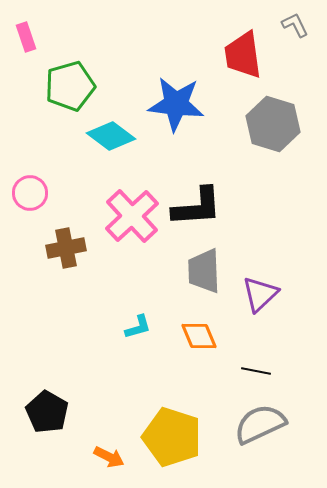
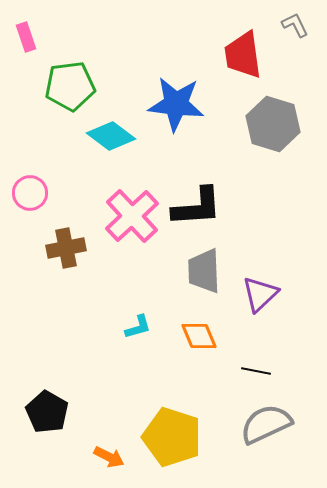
green pentagon: rotated 9 degrees clockwise
gray semicircle: moved 6 px right
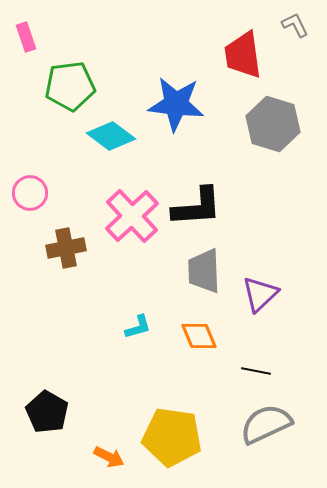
yellow pentagon: rotated 10 degrees counterclockwise
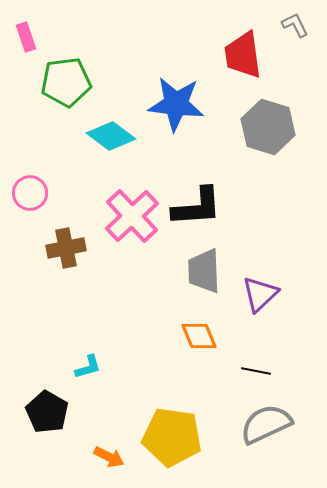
green pentagon: moved 4 px left, 4 px up
gray hexagon: moved 5 px left, 3 px down
cyan L-shape: moved 50 px left, 40 px down
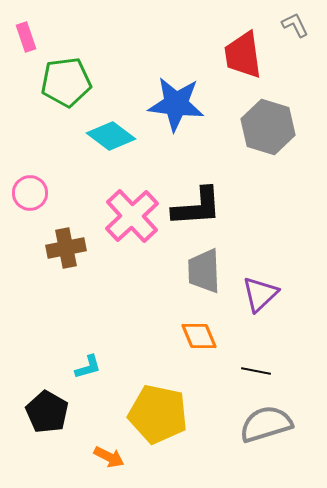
gray semicircle: rotated 8 degrees clockwise
yellow pentagon: moved 14 px left, 23 px up; rotated 4 degrees clockwise
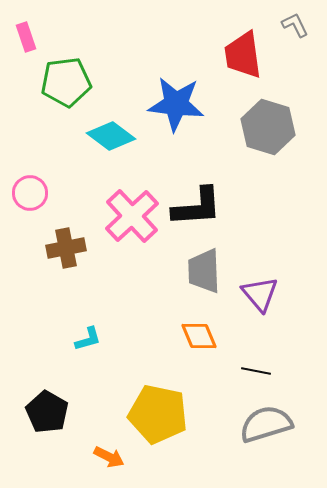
purple triangle: rotated 27 degrees counterclockwise
cyan L-shape: moved 28 px up
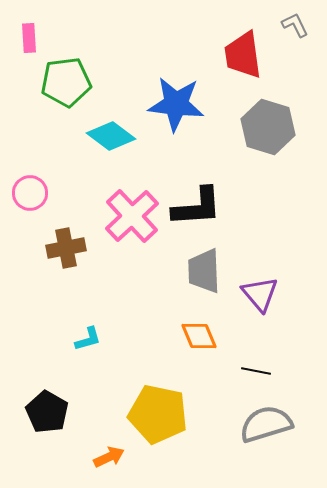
pink rectangle: moved 3 px right, 1 px down; rotated 16 degrees clockwise
orange arrow: rotated 52 degrees counterclockwise
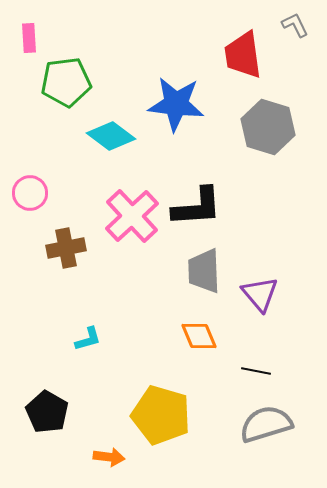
yellow pentagon: moved 3 px right, 1 px down; rotated 4 degrees clockwise
orange arrow: rotated 32 degrees clockwise
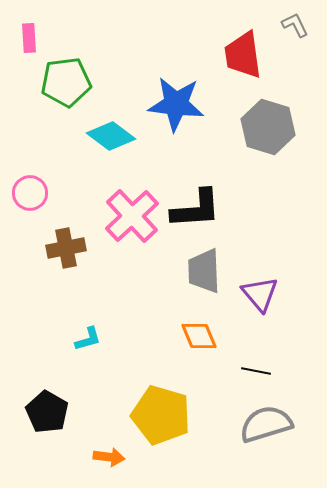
black L-shape: moved 1 px left, 2 px down
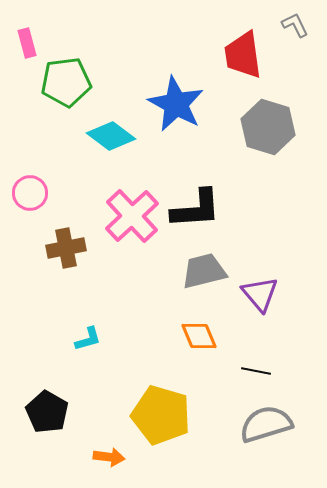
pink rectangle: moved 2 px left, 5 px down; rotated 12 degrees counterclockwise
blue star: rotated 22 degrees clockwise
gray trapezoid: rotated 78 degrees clockwise
